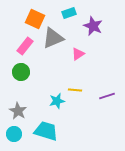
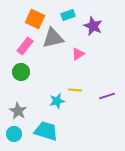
cyan rectangle: moved 1 px left, 2 px down
gray triangle: rotated 10 degrees clockwise
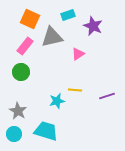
orange square: moved 5 px left
gray triangle: moved 1 px left, 1 px up
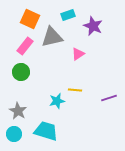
purple line: moved 2 px right, 2 px down
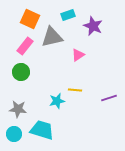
pink triangle: moved 1 px down
gray star: moved 2 px up; rotated 24 degrees counterclockwise
cyan trapezoid: moved 4 px left, 1 px up
